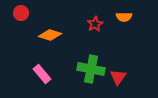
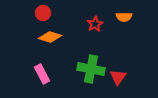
red circle: moved 22 px right
orange diamond: moved 2 px down
pink rectangle: rotated 12 degrees clockwise
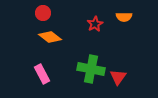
orange diamond: rotated 20 degrees clockwise
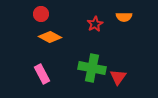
red circle: moved 2 px left, 1 px down
orange diamond: rotated 10 degrees counterclockwise
green cross: moved 1 px right, 1 px up
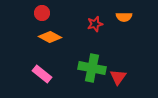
red circle: moved 1 px right, 1 px up
red star: rotated 14 degrees clockwise
pink rectangle: rotated 24 degrees counterclockwise
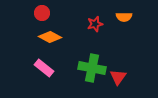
pink rectangle: moved 2 px right, 6 px up
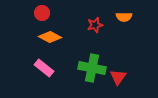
red star: moved 1 px down
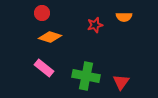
orange diamond: rotated 10 degrees counterclockwise
green cross: moved 6 px left, 8 px down
red triangle: moved 3 px right, 5 px down
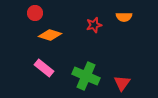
red circle: moved 7 px left
red star: moved 1 px left
orange diamond: moved 2 px up
green cross: rotated 12 degrees clockwise
red triangle: moved 1 px right, 1 px down
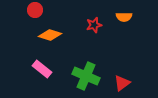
red circle: moved 3 px up
pink rectangle: moved 2 px left, 1 px down
red triangle: rotated 18 degrees clockwise
